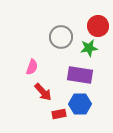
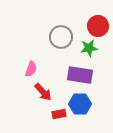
pink semicircle: moved 1 px left, 2 px down
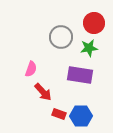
red circle: moved 4 px left, 3 px up
blue hexagon: moved 1 px right, 12 px down
red rectangle: rotated 32 degrees clockwise
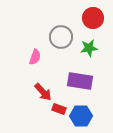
red circle: moved 1 px left, 5 px up
pink semicircle: moved 4 px right, 12 px up
purple rectangle: moved 6 px down
red rectangle: moved 5 px up
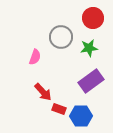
purple rectangle: moved 11 px right; rotated 45 degrees counterclockwise
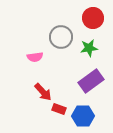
pink semicircle: rotated 63 degrees clockwise
blue hexagon: moved 2 px right
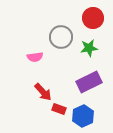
purple rectangle: moved 2 px left, 1 px down; rotated 10 degrees clockwise
blue hexagon: rotated 25 degrees counterclockwise
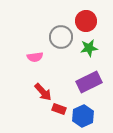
red circle: moved 7 px left, 3 px down
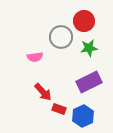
red circle: moved 2 px left
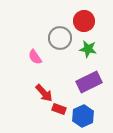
gray circle: moved 1 px left, 1 px down
green star: moved 1 px left, 1 px down; rotated 18 degrees clockwise
pink semicircle: rotated 63 degrees clockwise
red arrow: moved 1 px right, 1 px down
